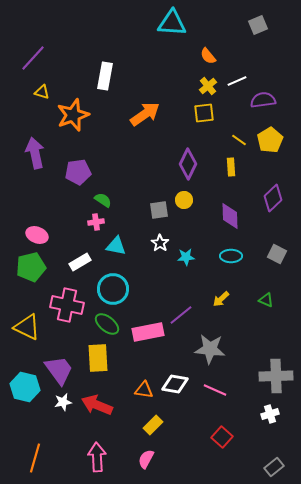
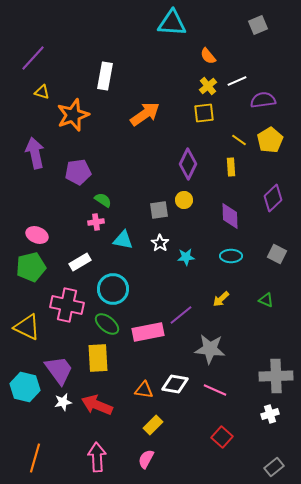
cyan triangle at (116, 246): moved 7 px right, 6 px up
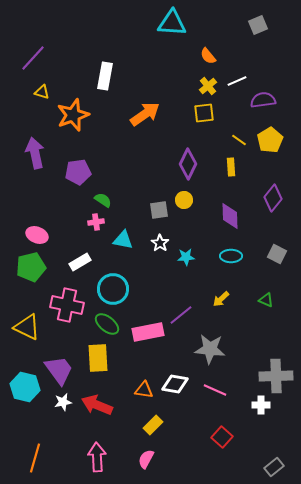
purple diamond at (273, 198): rotated 8 degrees counterclockwise
white cross at (270, 414): moved 9 px left, 9 px up; rotated 18 degrees clockwise
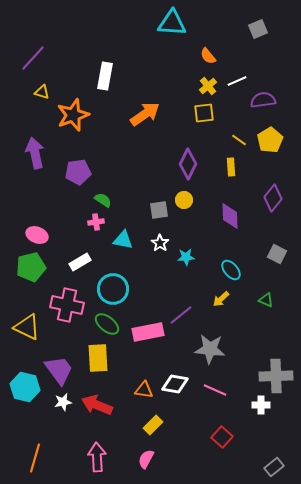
gray square at (258, 25): moved 4 px down
cyan ellipse at (231, 256): moved 14 px down; rotated 50 degrees clockwise
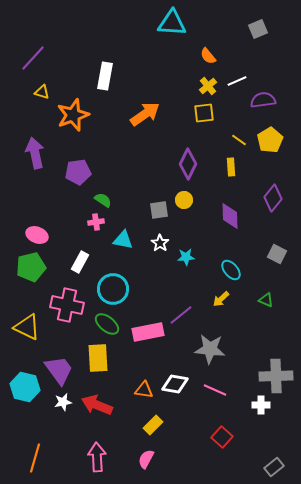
white rectangle at (80, 262): rotated 30 degrees counterclockwise
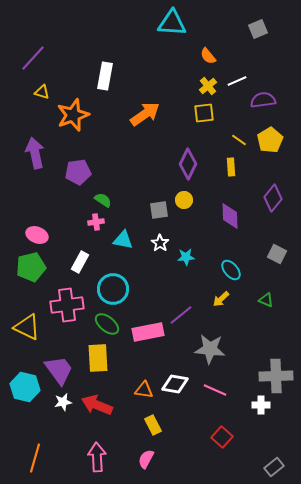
pink cross at (67, 305): rotated 20 degrees counterclockwise
yellow rectangle at (153, 425): rotated 72 degrees counterclockwise
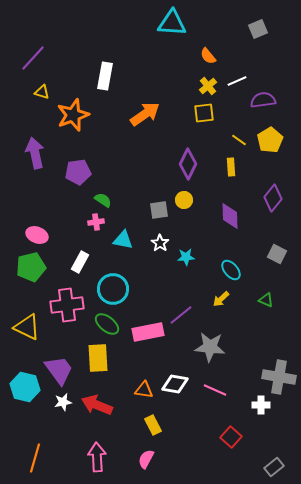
gray star at (210, 349): moved 2 px up
gray cross at (276, 376): moved 3 px right, 1 px down; rotated 12 degrees clockwise
red square at (222, 437): moved 9 px right
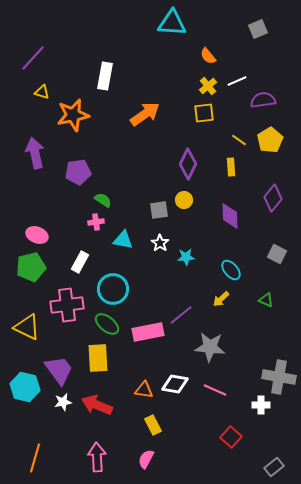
orange star at (73, 115): rotated 8 degrees clockwise
